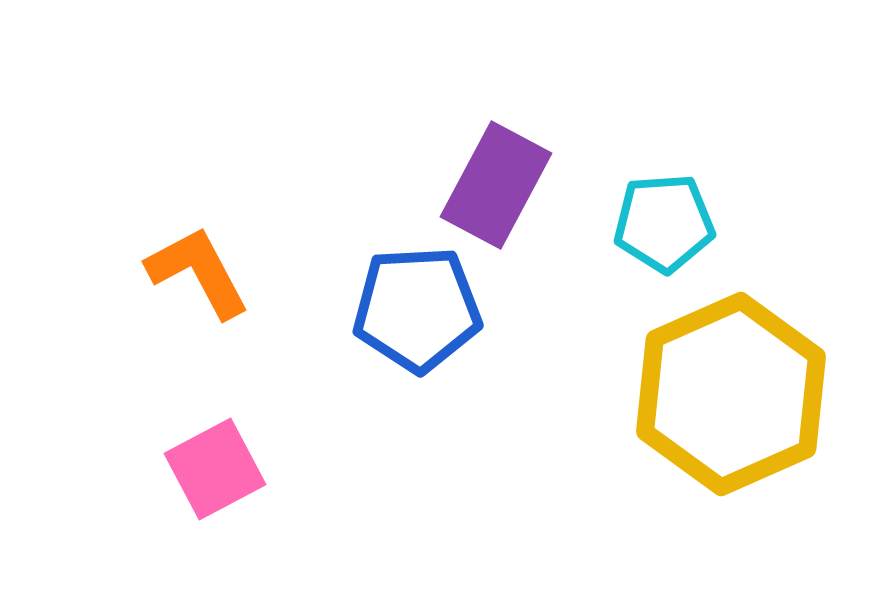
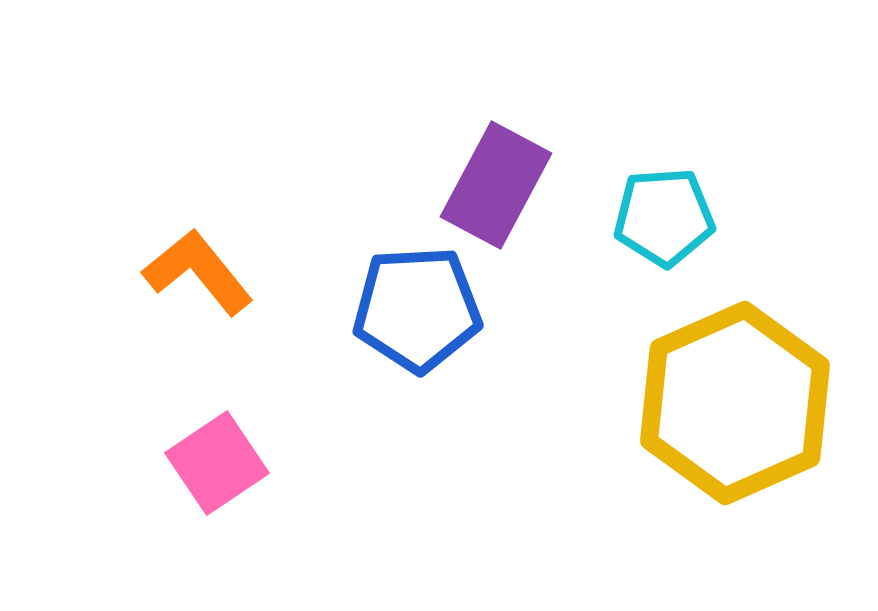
cyan pentagon: moved 6 px up
orange L-shape: rotated 11 degrees counterclockwise
yellow hexagon: moved 4 px right, 9 px down
pink square: moved 2 px right, 6 px up; rotated 6 degrees counterclockwise
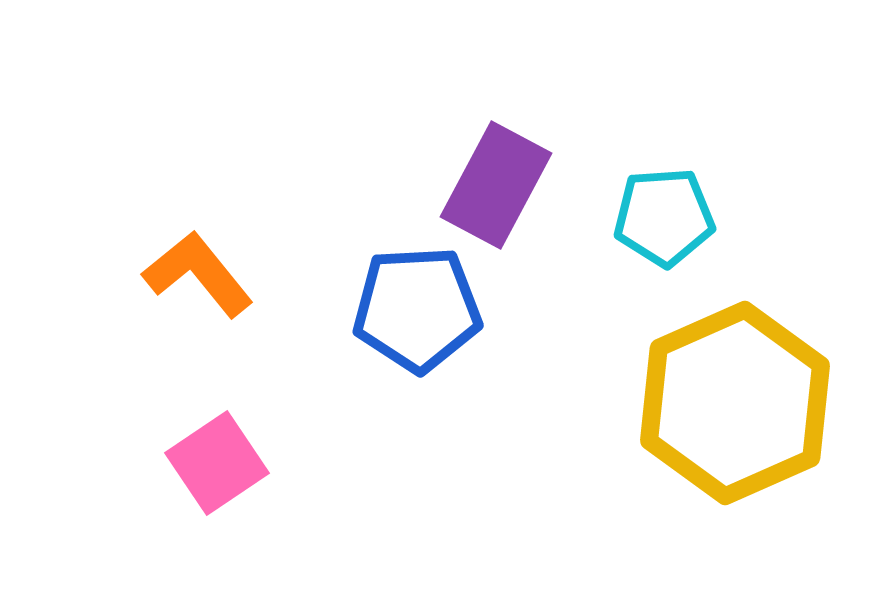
orange L-shape: moved 2 px down
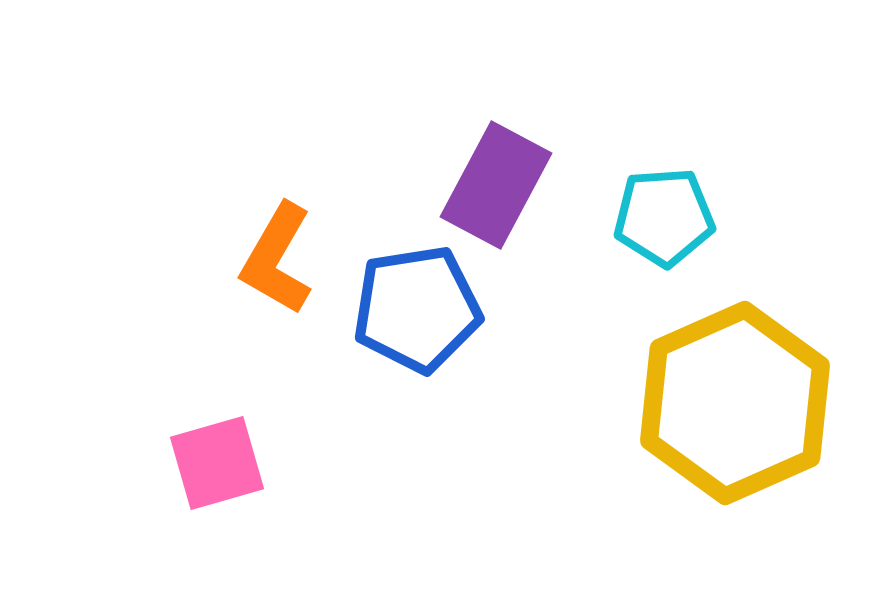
orange L-shape: moved 79 px right, 15 px up; rotated 111 degrees counterclockwise
blue pentagon: rotated 6 degrees counterclockwise
pink square: rotated 18 degrees clockwise
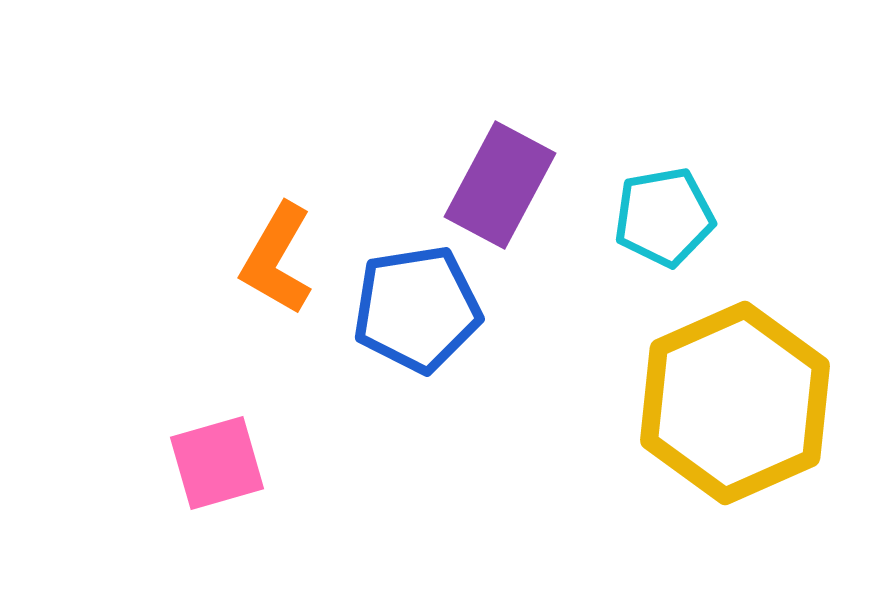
purple rectangle: moved 4 px right
cyan pentagon: rotated 6 degrees counterclockwise
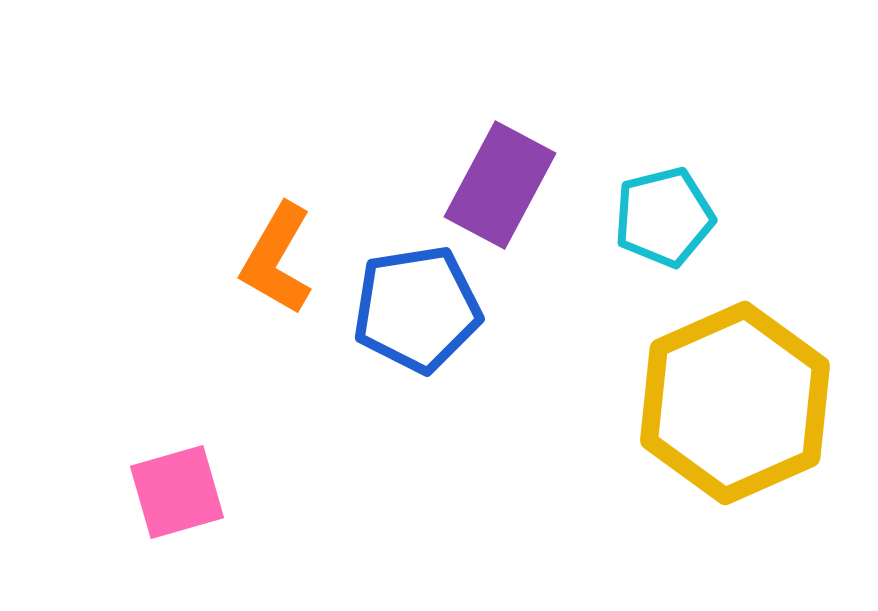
cyan pentagon: rotated 4 degrees counterclockwise
pink square: moved 40 px left, 29 px down
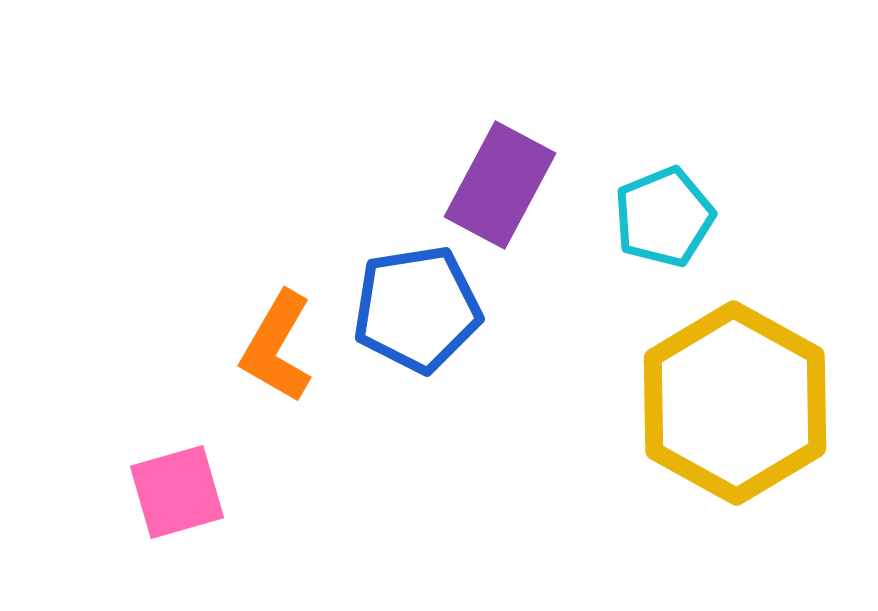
cyan pentagon: rotated 8 degrees counterclockwise
orange L-shape: moved 88 px down
yellow hexagon: rotated 7 degrees counterclockwise
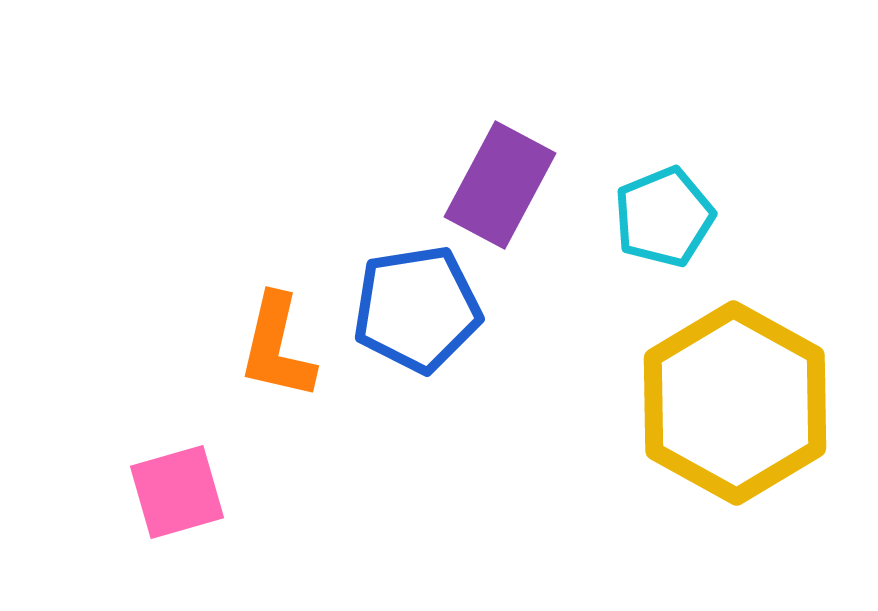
orange L-shape: rotated 17 degrees counterclockwise
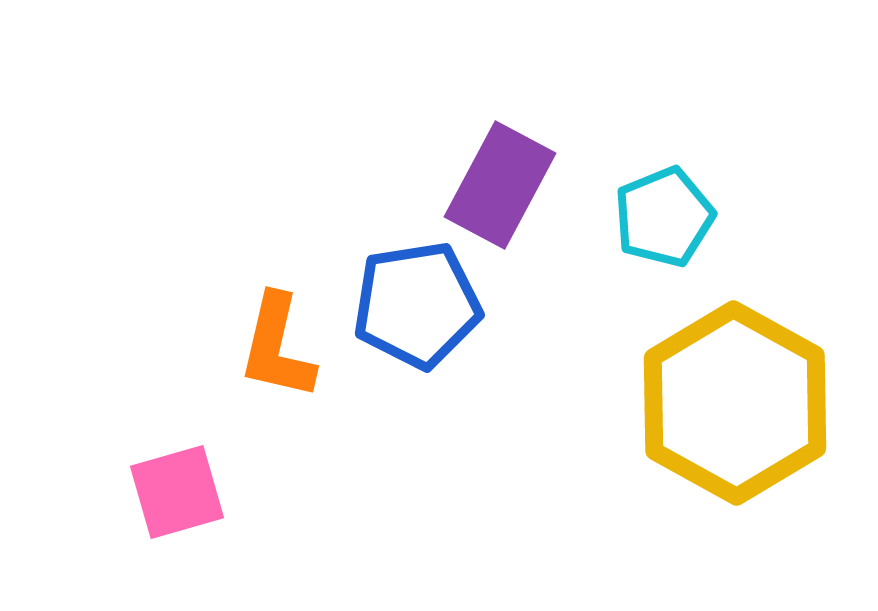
blue pentagon: moved 4 px up
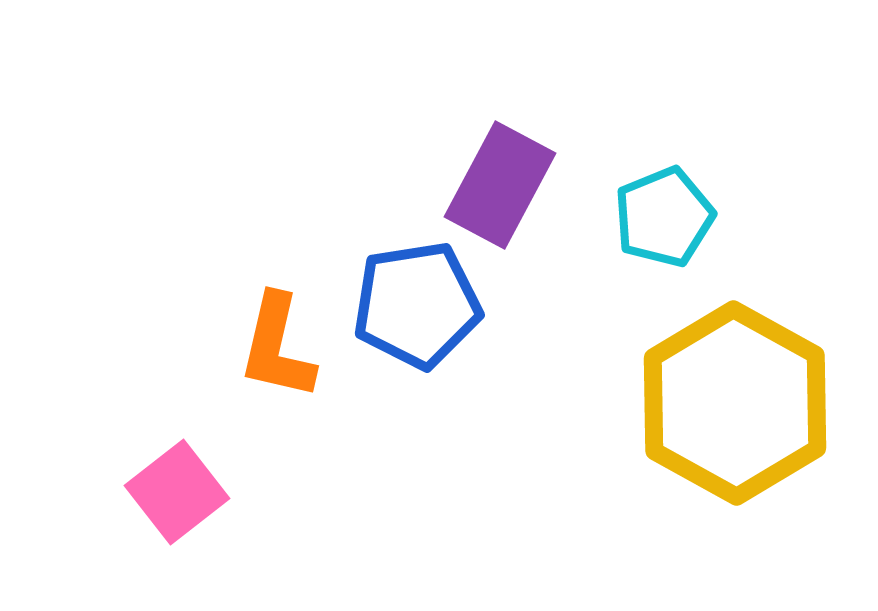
pink square: rotated 22 degrees counterclockwise
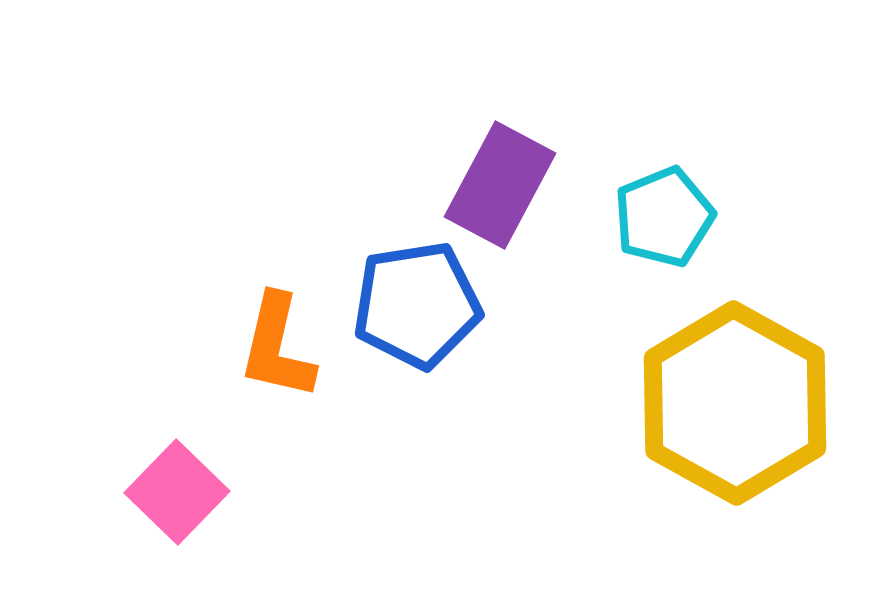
pink square: rotated 8 degrees counterclockwise
